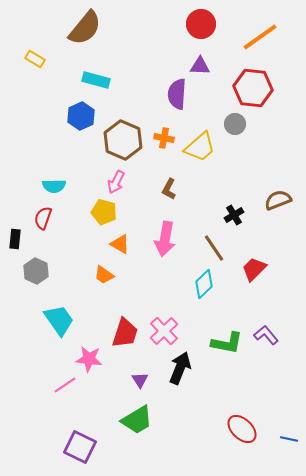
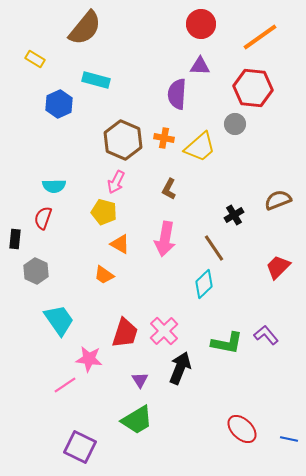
blue hexagon at (81, 116): moved 22 px left, 12 px up
red trapezoid at (254, 269): moved 24 px right, 2 px up
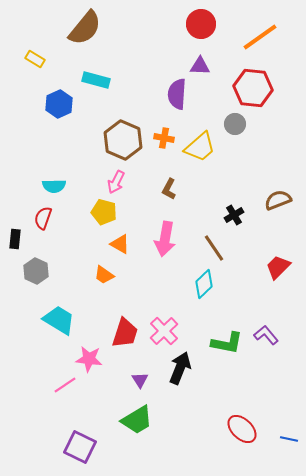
cyan trapezoid at (59, 320): rotated 24 degrees counterclockwise
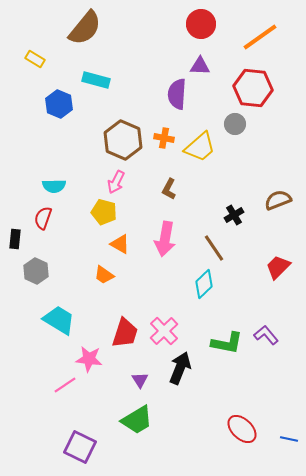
blue hexagon at (59, 104): rotated 12 degrees counterclockwise
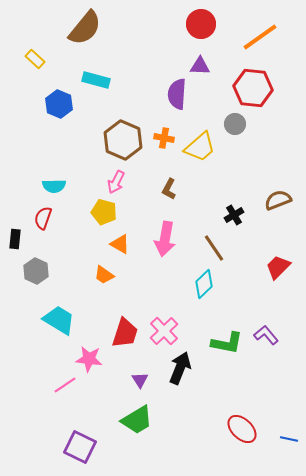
yellow rectangle at (35, 59): rotated 12 degrees clockwise
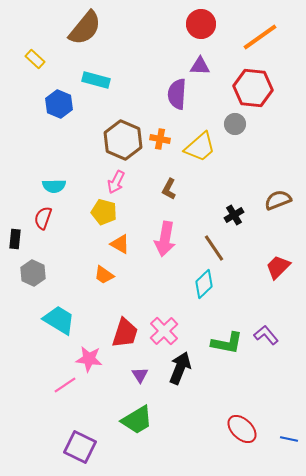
orange cross at (164, 138): moved 4 px left, 1 px down
gray hexagon at (36, 271): moved 3 px left, 2 px down
purple triangle at (140, 380): moved 5 px up
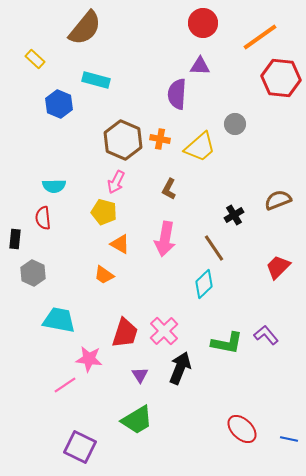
red circle at (201, 24): moved 2 px right, 1 px up
red hexagon at (253, 88): moved 28 px right, 10 px up
red semicircle at (43, 218): rotated 25 degrees counterclockwise
cyan trapezoid at (59, 320): rotated 20 degrees counterclockwise
